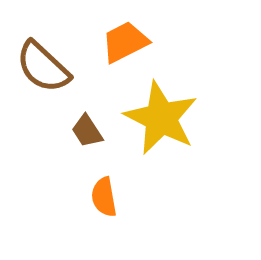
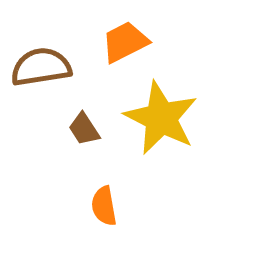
brown semicircle: moved 2 px left; rotated 128 degrees clockwise
brown trapezoid: moved 3 px left, 2 px up
orange semicircle: moved 9 px down
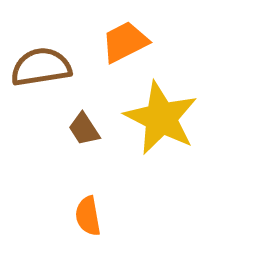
orange semicircle: moved 16 px left, 10 px down
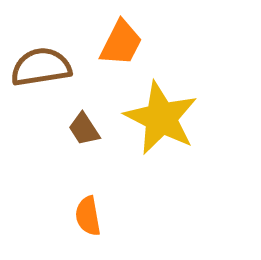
orange trapezoid: moved 4 px left, 1 px down; rotated 144 degrees clockwise
